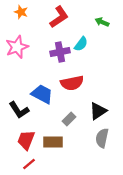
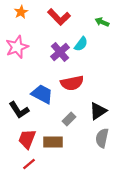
orange star: rotated 24 degrees clockwise
red L-shape: rotated 80 degrees clockwise
purple cross: rotated 30 degrees counterclockwise
red trapezoid: moved 1 px right, 1 px up
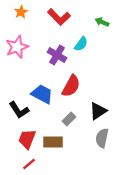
purple cross: moved 3 px left, 3 px down; rotated 18 degrees counterclockwise
red semicircle: moved 1 px left, 3 px down; rotated 50 degrees counterclockwise
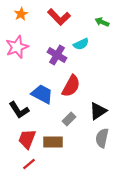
orange star: moved 2 px down
cyan semicircle: rotated 28 degrees clockwise
